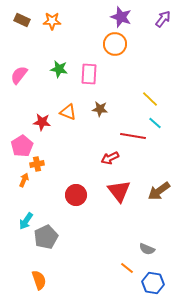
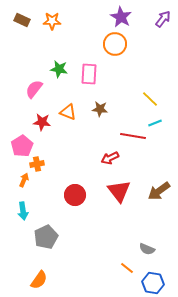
purple star: rotated 10 degrees clockwise
pink semicircle: moved 15 px right, 14 px down
cyan line: rotated 64 degrees counterclockwise
red circle: moved 1 px left
cyan arrow: moved 3 px left, 10 px up; rotated 42 degrees counterclockwise
orange semicircle: rotated 54 degrees clockwise
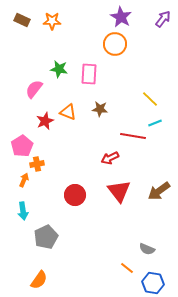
red star: moved 3 px right, 1 px up; rotated 30 degrees counterclockwise
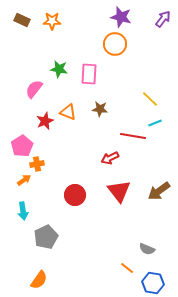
purple star: rotated 15 degrees counterclockwise
orange arrow: rotated 32 degrees clockwise
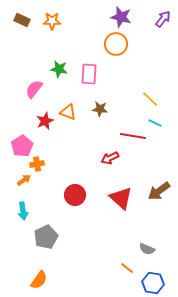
orange circle: moved 1 px right
cyan line: rotated 48 degrees clockwise
red triangle: moved 2 px right, 7 px down; rotated 10 degrees counterclockwise
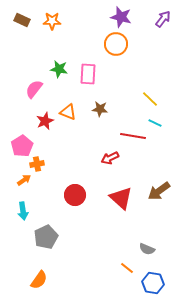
pink rectangle: moved 1 px left
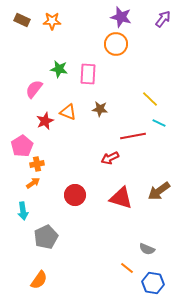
cyan line: moved 4 px right
red line: rotated 20 degrees counterclockwise
orange arrow: moved 9 px right, 3 px down
red triangle: rotated 25 degrees counterclockwise
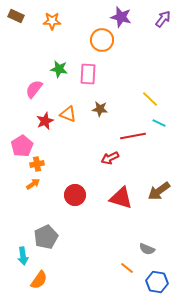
brown rectangle: moved 6 px left, 4 px up
orange circle: moved 14 px left, 4 px up
orange triangle: moved 2 px down
orange arrow: moved 1 px down
cyan arrow: moved 45 px down
blue hexagon: moved 4 px right, 1 px up
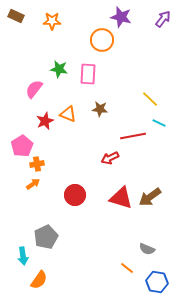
brown arrow: moved 9 px left, 6 px down
